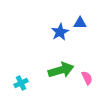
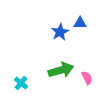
cyan cross: rotated 24 degrees counterclockwise
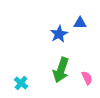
blue star: moved 1 px left, 2 px down
green arrow: rotated 125 degrees clockwise
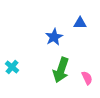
blue star: moved 5 px left, 3 px down
cyan cross: moved 9 px left, 16 px up
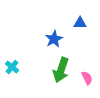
blue star: moved 2 px down
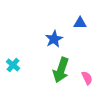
cyan cross: moved 1 px right, 2 px up
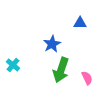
blue star: moved 2 px left, 5 px down
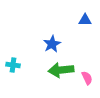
blue triangle: moved 5 px right, 3 px up
cyan cross: rotated 32 degrees counterclockwise
green arrow: rotated 65 degrees clockwise
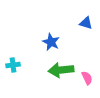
blue triangle: moved 1 px right, 3 px down; rotated 16 degrees clockwise
blue star: moved 1 px left, 2 px up; rotated 18 degrees counterclockwise
cyan cross: rotated 16 degrees counterclockwise
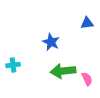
blue triangle: moved 1 px right; rotated 24 degrees counterclockwise
green arrow: moved 2 px right, 1 px down
pink semicircle: moved 1 px down
